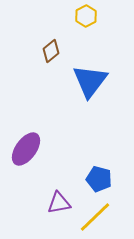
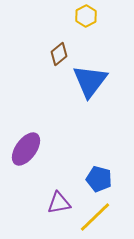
brown diamond: moved 8 px right, 3 px down
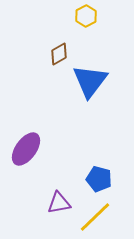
brown diamond: rotated 10 degrees clockwise
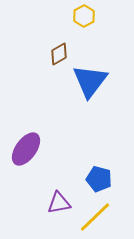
yellow hexagon: moved 2 px left
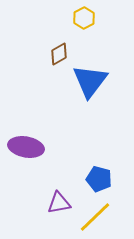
yellow hexagon: moved 2 px down
purple ellipse: moved 2 px up; rotated 64 degrees clockwise
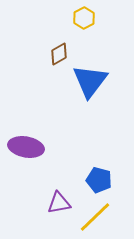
blue pentagon: moved 1 px down
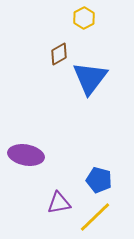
blue triangle: moved 3 px up
purple ellipse: moved 8 px down
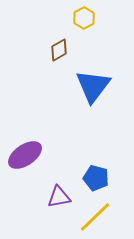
brown diamond: moved 4 px up
blue triangle: moved 3 px right, 8 px down
purple ellipse: moved 1 px left; rotated 44 degrees counterclockwise
blue pentagon: moved 3 px left, 2 px up
purple triangle: moved 6 px up
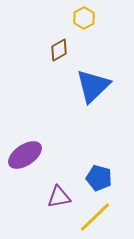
blue triangle: rotated 9 degrees clockwise
blue pentagon: moved 3 px right
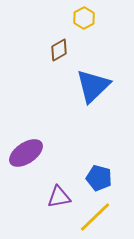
purple ellipse: moved 1 px right, 2 px up
